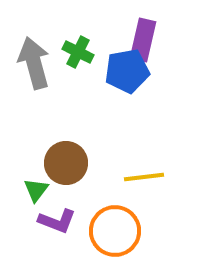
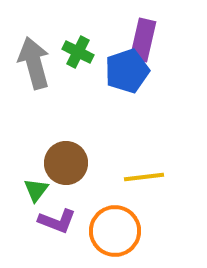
blue pentagon: rotated 9 degrees counterclockwise
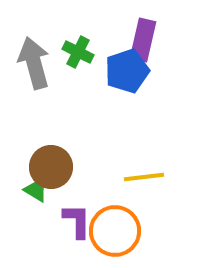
brown circle: moved 15 px left, 4 px down
green triangle: rotated 36 degrees counterclockwise
purple L-shape: moved 20 px right; rotated 111 degrees counterclockwise
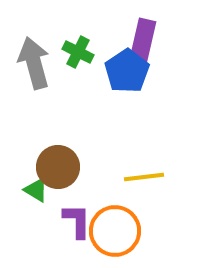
blue pentagon: rotated 15 degrees counterclockwise
brown circle: moved 7 px right
